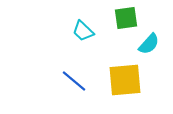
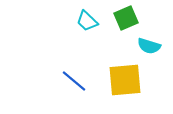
green square: rotated 15 degrees counterclockwise
cyan trapezoid: moved 4 px right, 10 px up
cyan semicircle: moved 2 px down; rotated 65 degrees clockwise
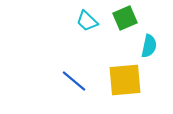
green square: moved 1 px left
cyan semicircle: rotated 95 degrees counterclockwise
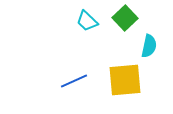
green square: rotated 20 degrees counterclockwise
blue line: rotated 64 degrees counterclockwise
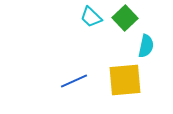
cyan trapezoid: moved 4 px right, 4 px up
cyan semicircle: moved 3 px left
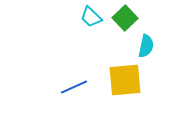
blue line: moved 6 px down
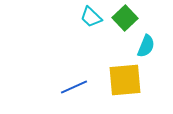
cyan semicircle: rotated 10 degrees clockwise
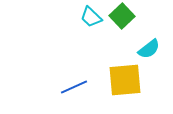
green square: moved 3 px left, 2 px up
cyan semicircle: moved 3 px right, 3 px down; rotated 30 degrees clockwise
